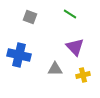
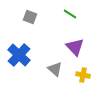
blue cross: rotated 30 degrees clockwise
gray triangle: rotated 42 degrees clockwise
yellow cross: rotated 24 degrees clockwise
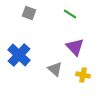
gray square: moved 1 px left, 4 px up
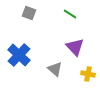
yellow cross: moved 5 px right, 1 px up
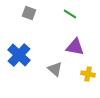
purple triangle: rotated 36 degrees counterclockwise
